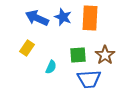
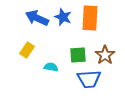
yellow rectangle: moved 2 px down
cyan semicircle: rotated 104 degrees counterclockwise
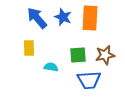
blue arrow: rotated 25 degrees clockwise
yellow rectangle: moved 2 px right, 2 px up; rotated 35 degrees counterclockwise
brown star: rotated 24 degrees clockwise
blue trapezoid: moved 1 px down
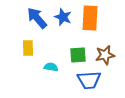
yellow rectangle: moved 1 px left
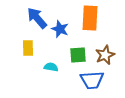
blue star: moved 3 px left, 12 px down
brown star: rotated 12 degrees counterclockwise
blue trapezoid: moved 3 px right
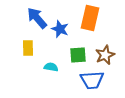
orange rectangle: rotated 10 degrees clockwise
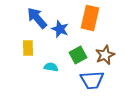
green square: rotated 24 degrees counterclockwise
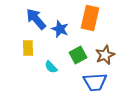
blue arrow: moved 1 px left, 1 px down
cyan semicircle: rotated 144 degrees counterclockwise
blue trapezoid: moved 3 px right, 2 px down
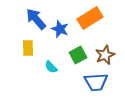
orange rectangle: rotated 45 degrees clockwise
blue trapezoid: moved 1 px right
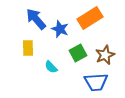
green square: moved 2 px up
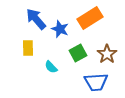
brown star: moved 2 px right, 1 px up; rotated 12 degrees counterclockwise
